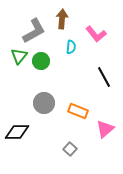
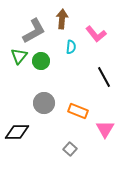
pink triangle: rotated 18 degrees counterclockwise
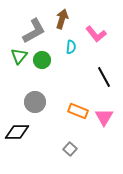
brown arrow: rotated 12 degrees clockwise
green circle: moved 1 px right, 1 px up
gray circle: moved 9 px left, 1 px up
pink triangle: moved 1 px left, 12 px up
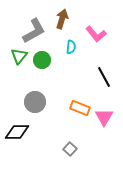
orange rectangle: moved 2 px right, 3 px up
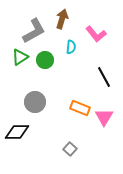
green triangle: moved 1 px right, 1 px down; rotated 18 degrees clockwise
green circle: moved 3 px right
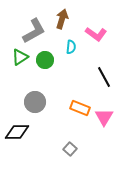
pink L-shape: rotated 15 degrees counterclockwise
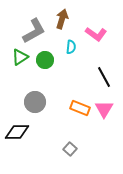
pink triangle: moved 8 px up
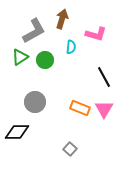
pink L-shape: rotated 20 degrees counterclockwise
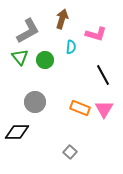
gray L-shape: moved 6 px left
green triangle: rotated 36 degrees counterclockwise
black line: moved 1 px left, 2 px up
gray square: moved 3 px down
